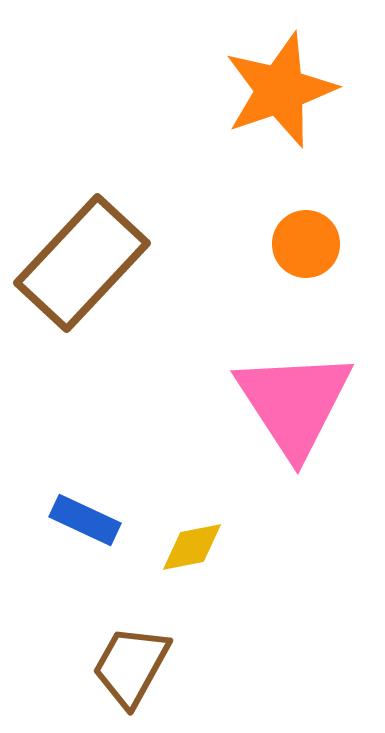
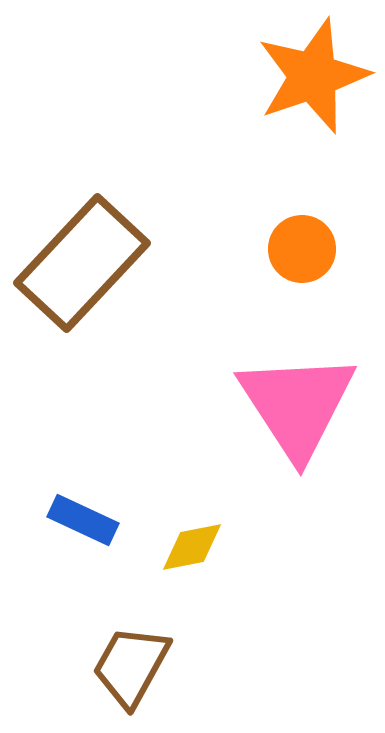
orange star: moved 33 px right, 14 px up
orange circle: moved 4 px left, 5 px down
pink triangle: moved 3 px right, 2 px down
blue rectangle: moved 2 px left
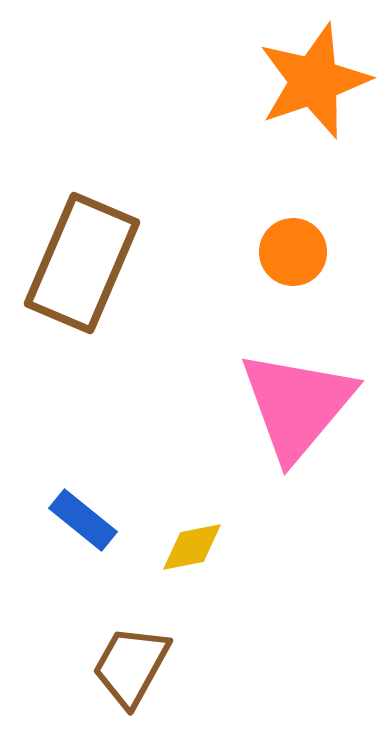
orange star: moved 1 px right, 5 px down
orange circle: moved 9 px left, 3 px down
brown rectangle: rotated 20 degrees counterclockwise
pink triangle: rotated 13 degrees clockwise
blue rectangle: rotated 14 degrees clockwise
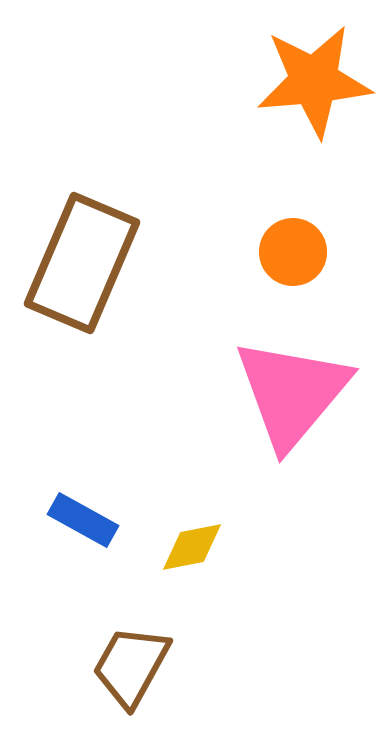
orange star: rotated 14 degrees clockwise
pink triangle: moved 5 px left, 12 px up
blue rectangle: rotated 10 degrees counterclockwise
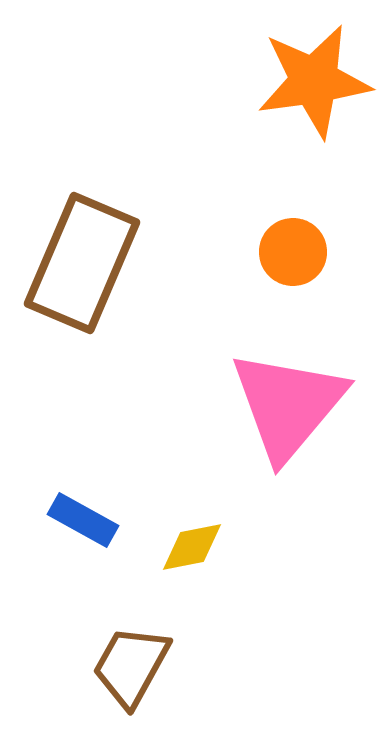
orange star: rotated 3 degrees counterclockwise
pink triangle: moved 4 px left, 12 px down
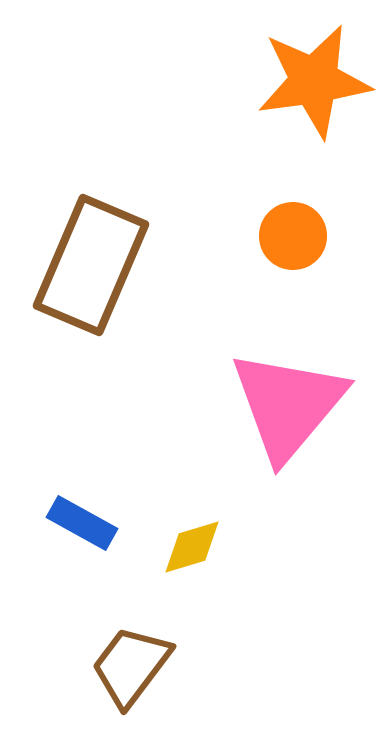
orange circle: moved 16 px up
brown rectangle: moved 9 px right, 2 px down
blue rectangle: moved 1 px left, 3 px down
yellow diamond: rotated 6 degrees counterclockwise
brown trapezoid: rotated 8 degrees clockwise
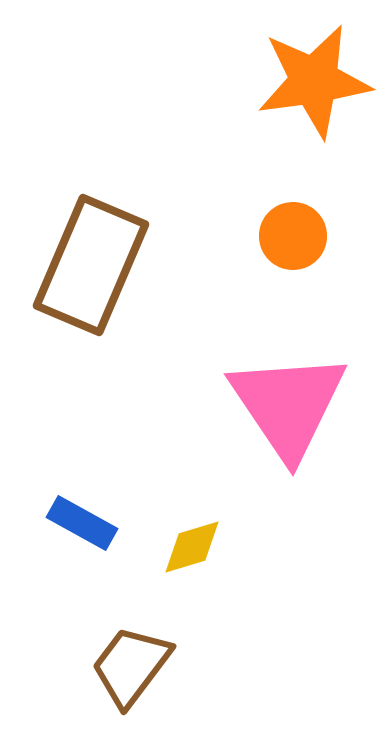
pink triangle: rotated 14 degrees counterclockwise
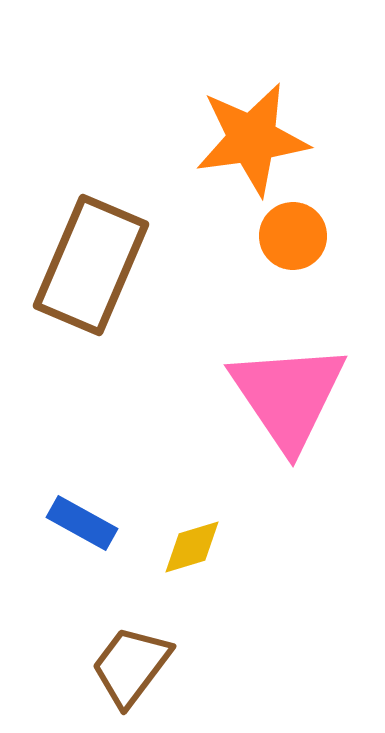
orange star: moved 62 px left, 58 px down
pink triangle: moved 9 px up
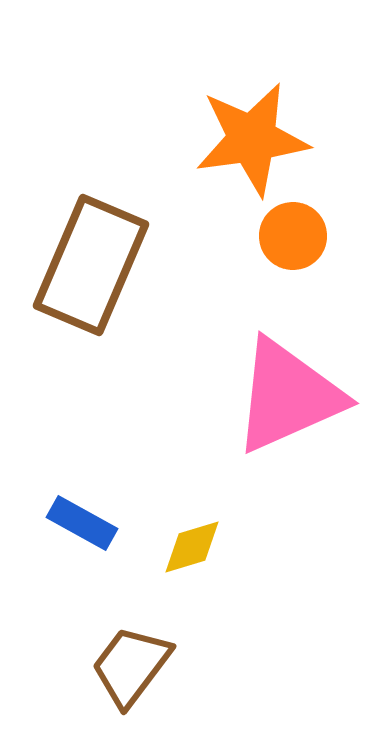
pink triangle: rotated 40 degrees clockwise
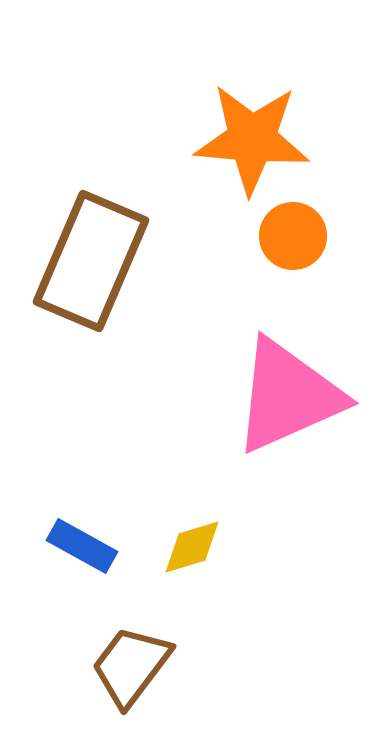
orange star: rotated 13 degrees clockwise
brown rectangle: moved 4 px up
blue rectangle: moved 23 px down
